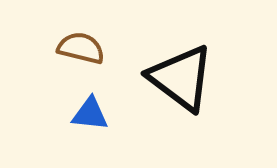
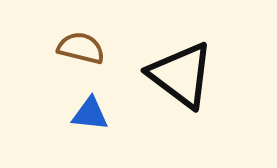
black triangle: moved 3 px up
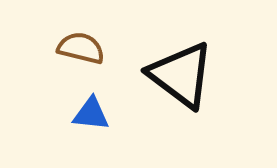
blue triangle: moved 1 px right
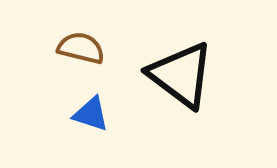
blue triangle: rotated 12 degrees clockwise
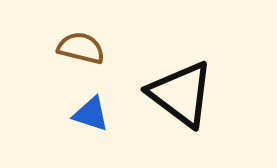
black triangle: moved 19 px down
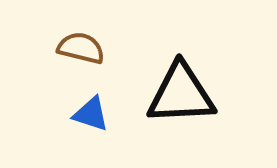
black triangle: rotated 40 degrees counterclockwise
